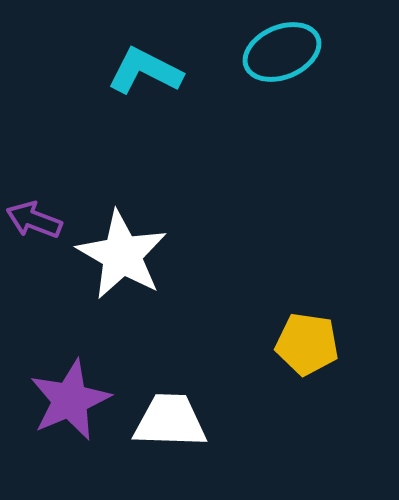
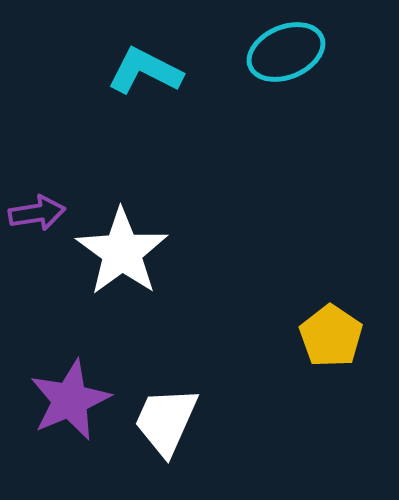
cyan ellipse: moved 4 px right
purple arrow: moved 3 px right, 7 px up; rotated 150 degrees clockwise
white star: moved 3 px up; rotated 6 degrees clockwise
yellow pentagon: moved 24 px right, 8 px up; rotated 26 degrees clockwise
white trapezoid: moved 4 px left; rotated 68 degrees counterclockwise
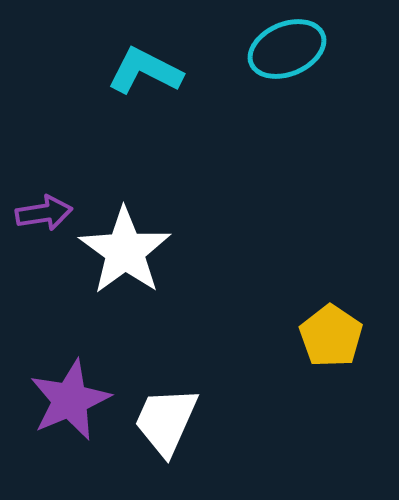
cyan ellipse: moved 1 px right, 3 px up
purple arrow: moved 7 px right
white star: moved 3 px right, 1 px up
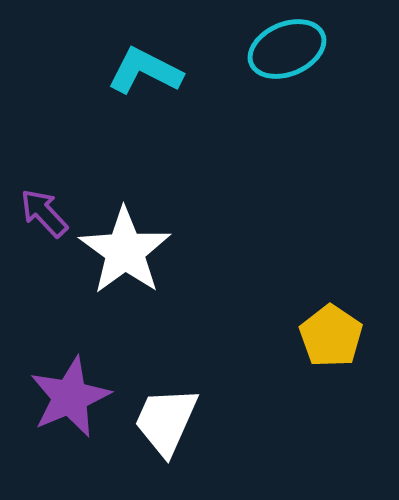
purple arrow: rotated 124 degrees counterclockwise
purple star: moved 3 px up
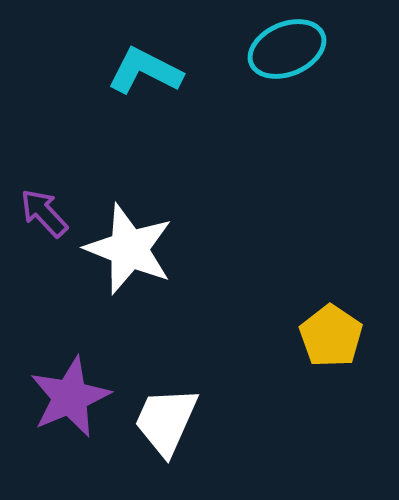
white star: moved 4 px right, 2 px up; rotated 14 degrees counterclockwise
